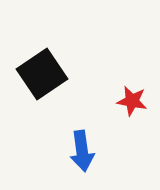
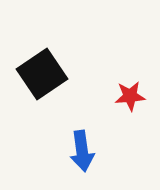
red star: moved 2 px left, 5 px up; rotated 16 degrees counterclockwise
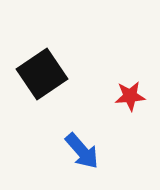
blue arrow: rotated 33 degrees counterclockwise
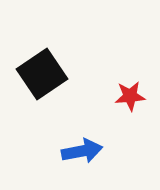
blue arrow: rotated 60 degrees counterclockwise
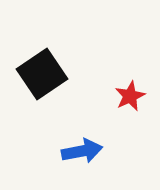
red star: rotated 20 degrees counterclockwise
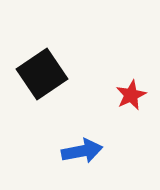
red star: moved 1 px right, 1 px up
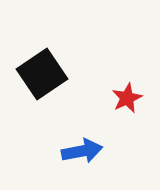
red star: moved 4 px left, 3 px down
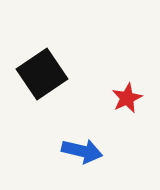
blue arrow: rotated 24 degrees clockwise
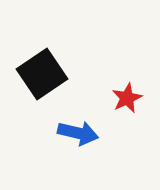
blue arrow: moved 4 px left, 18 px up
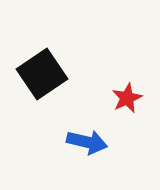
blue arrow: moved 9 px right, 9 px down
